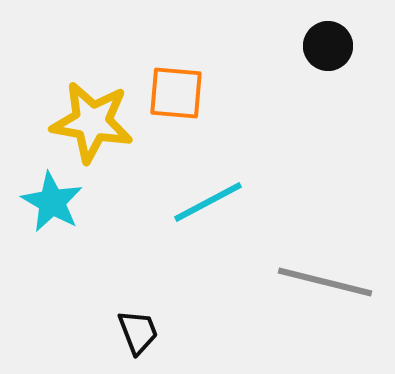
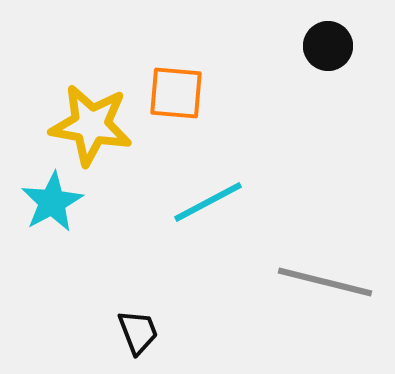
yellow star: moved 1 px left, 3 px down
cyan star: rotated 14 degrees clockwise
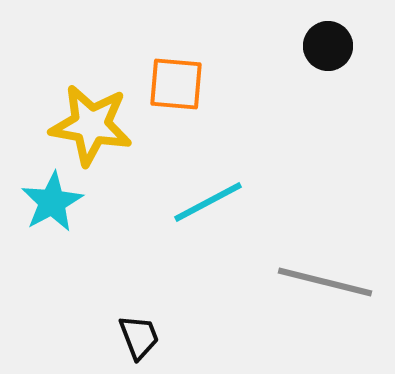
orange square: moved 9 px up
black trapezoid: moved 1 px right, 5 px down
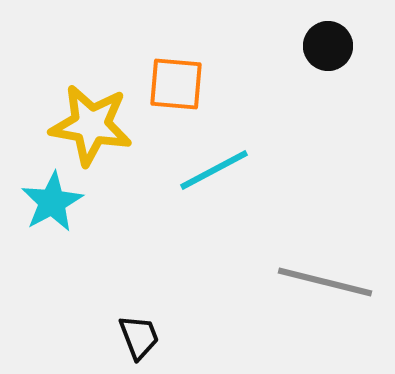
cyan line: moved 6 px right, 32 px up
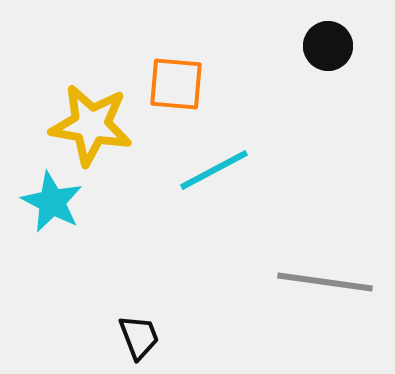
cyan star: rotated 16 degrees counterclockwise
gray line: rotated 6 degrees counterclockwise
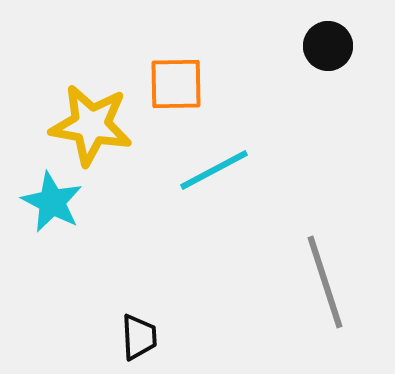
orange square: rotated 6 degrees counterclockwise
gray line: rotated 64 degrees clockwise
black trapezoid: rotated 18 degrees clockwise
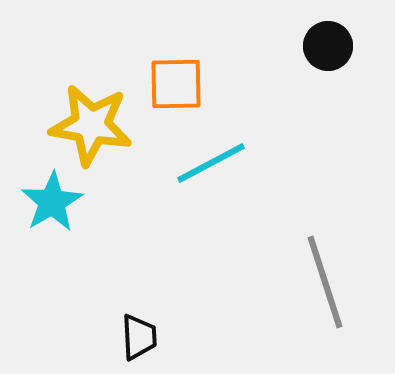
cyan line: moved 3 px left, 7 px up
cyan star: rotated 14 degrees clockwise
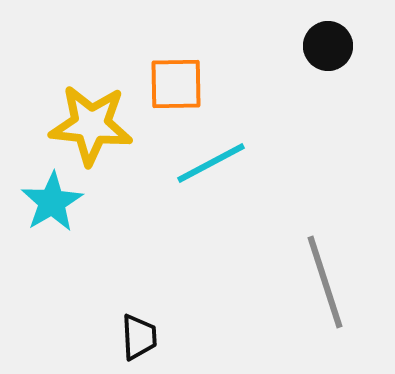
yellow star: rotated 4 degrees counterclockwise
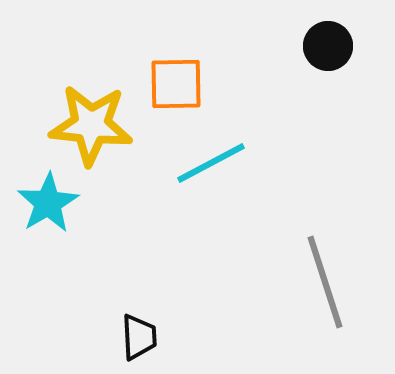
cyan star: moved 4 px left, 1 px down
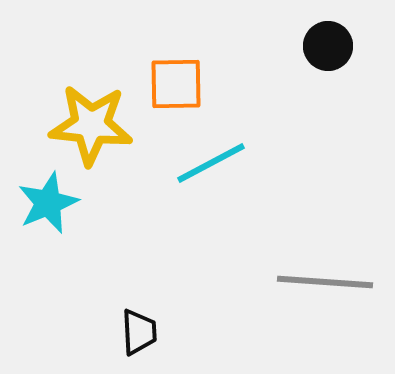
cyan star: rotated 8 degrees clockwise
gray line: rotated 68 degrees counterclockwise
black trapezoid: moved 5 px up
